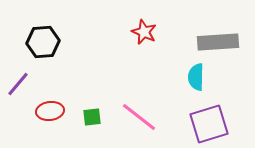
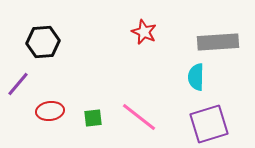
green square: moved 1 px right, 1 px down
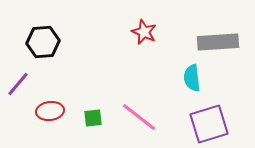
cyan semicircle: moved 4 px left, 1 px down; rotated 8 degrees counterclockwise
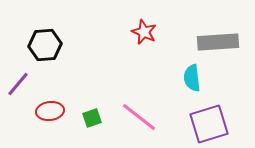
black hexagon: moved 2 px right, 3 px down
green square: moved 1 px left; rotated 12 degrees counterclockwise
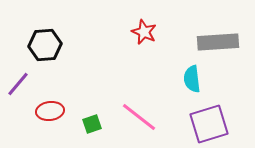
cyan semicircle: moved 1 px down
green square: moved 6 px down
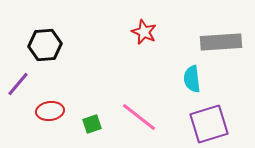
gray rectangle: moved 3 px right
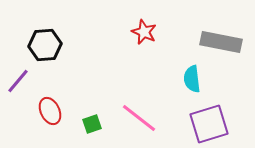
gray rectangle: rotated 15 degrees clockwise
purple line: moved 3 px up
red ellipse: rotated 72 degrees clockwise
pink line: moved 1 px down
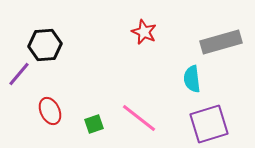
gray rectangle: rotated 27 degrees counterclockwise
purple line: moved 1 px right, 7 px up
green square: moved 2 px right
